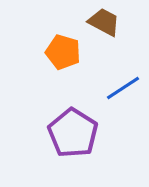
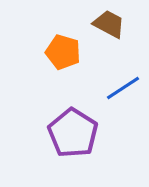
brown trapezoid: moved 5 px right, 2 px down
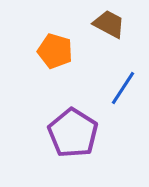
orange pentagon: moved 8 px left, 1 px up
blue line: rotated 24 degrees counterclockwise
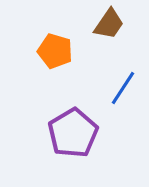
brown trapezoid: rotated 96 degrees clockwise
purple pentagon: rotated 9 degrees clockwise
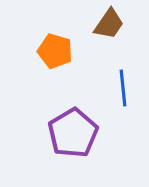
blue line: rotated 39 degrees counterclockwise
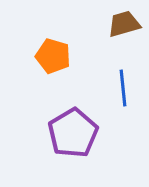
brown trapezoid: moved 15 px right; rotated 140 degrees counterclockwise
orange pentagon: moved 2 px left, 5 px down
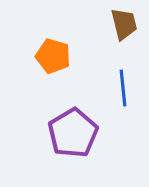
brown trapezoid: rotated 92 degrees clockwise
